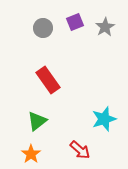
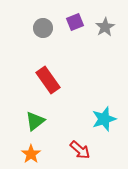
green triangle: moved 2 px left
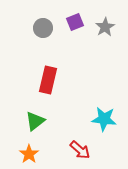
red rectangle: rotated 48 degrees clockwise
cyan star: rotated 25 degrees clockwise
orange star: moved 2 px left
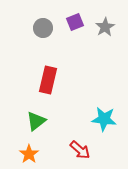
green triangle: moved 1 px right
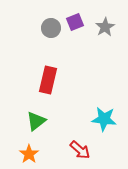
gray circle: moved 8 px right
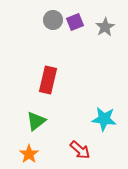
gray circle: moved 2 px right, 8 px up
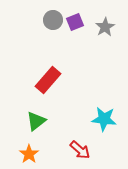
red rectangle: rotated 28 degrees clockwise
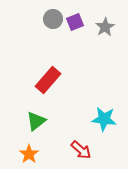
gray circle: moved 1 px up
red arrow: moved 1 px right
